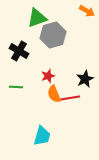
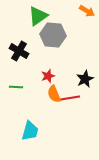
green triangle: moved 1 px right, 2 px up; rotated 15 degrees counterclockwise
gray hexagon: rotated 20 degrees clockwise
cyan trapezoid: moved 12 px left, 5 px up
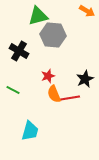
green triangle: rotated 20 degrees clockwise
green line: moved 3 px left, 3 px down; rotated 24 degrees clockwise
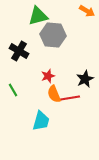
green line: rotated 32 degrees clockwise
cyan trapezoid: moved 11 px right, 10 px up
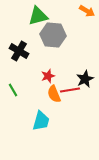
red line: moved 8 px up
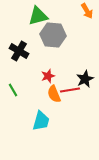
orange arrow: rotated 28 degrees clockwise
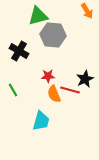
red star: rotated 16 degrees clockwise
red line: rotated 24 degrees clockwise
